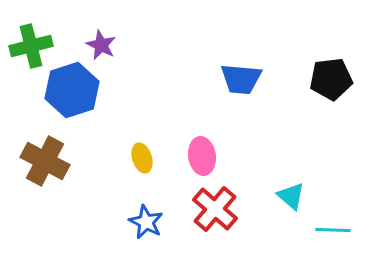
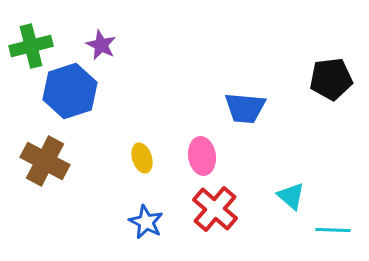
blue trapezoid: moved 4 px right, 29 px down
blue hexagon: moved 2 px left, 1 px down
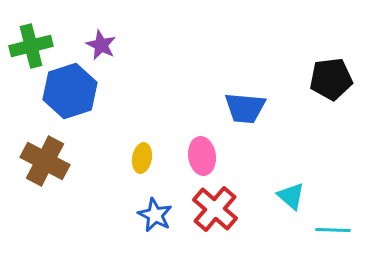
yellow ellipse: rotated 28 degrees clockwise
blue star: moved 9 px right, 7 px up
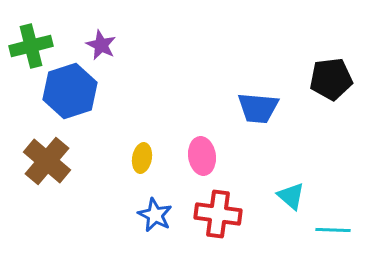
blue trapezoid: moved 13 px right
brown cross: moved 2 px right; rotated 12 degrees clockwise
red cross: moved 3 px right, 5 px down; rotated 33 degrees counterclockwise
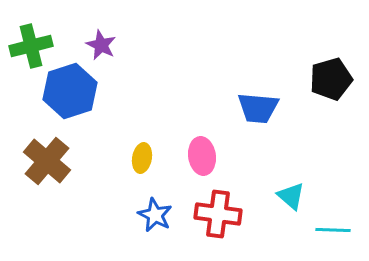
black pentagon: rotated 9 degrees counterclockwise
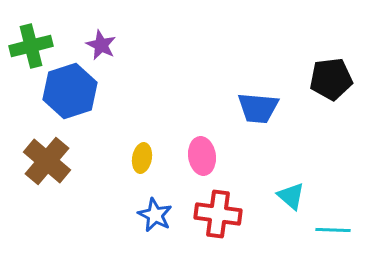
black pentagon: rotated 9 degrees clockwise
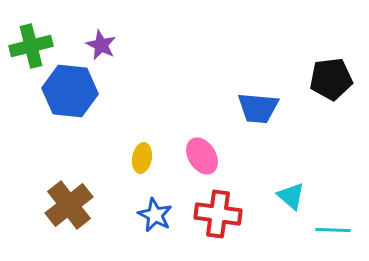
blue hexagon: rotated 24 degrees clockwise
pink ellipse: rotated 24 degrees counterclockwise
brown cross: moved 22 px right, 44 px down; rotated 12 degrees clockwise
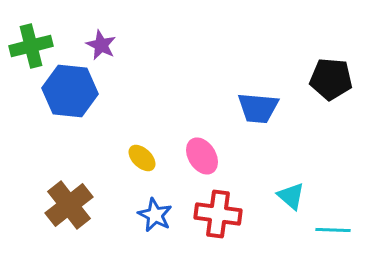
black pentagon: rotated 12 degrees clockwise
yellow ellipse: rotated 56 degrees counterclockwise
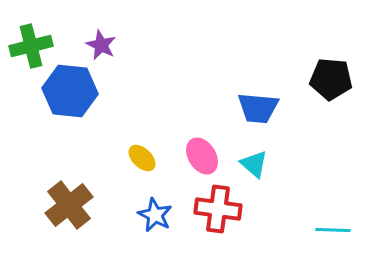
cyan triangle: moved 37 px left, 32 px up
red cross: moved 5 px up
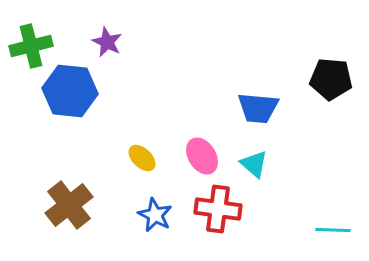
purple star: moved 6 px right, 3 px up
